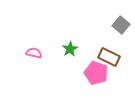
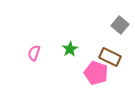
gray square: moved 1 px left
pink semicircle: rotated 84 degrees counterclockwise
brown rectangle: moved 1 px right
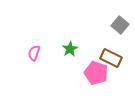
brown rectangle: moved 1 px right, 1 px down
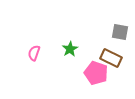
gray square: moved 7 px down; rotated 30 degrees counterclockwise
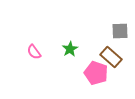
gray square: moved 1 px up; rotated 12 degrees counterclockwise
pink semicircle: moved 1 px up; rotated 56 degrees counterclockwise
brown rectangle: moved 1 px up; rotated 15 degrees clockwise
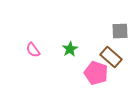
pink semicircle: moved 1 px left, 2 px up
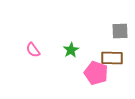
green star: moved 1 px right, 1 px down
brown rectangle: moved 1 px right, 1 px down; rotated 40 degrees counterclockwise
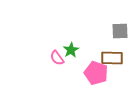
pink semicircle: moved 24 px right, 8 px down
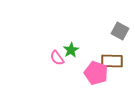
gray square: rotated 30 degrees clockwise
brown rectangle: moved 3 px down
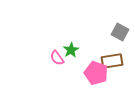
gray square: moved 1 px down
brown rectangle: rotated 10 degrees counterclockwise
